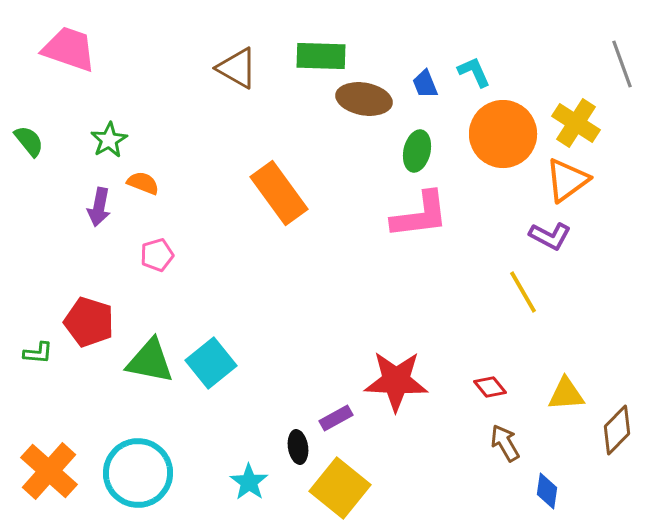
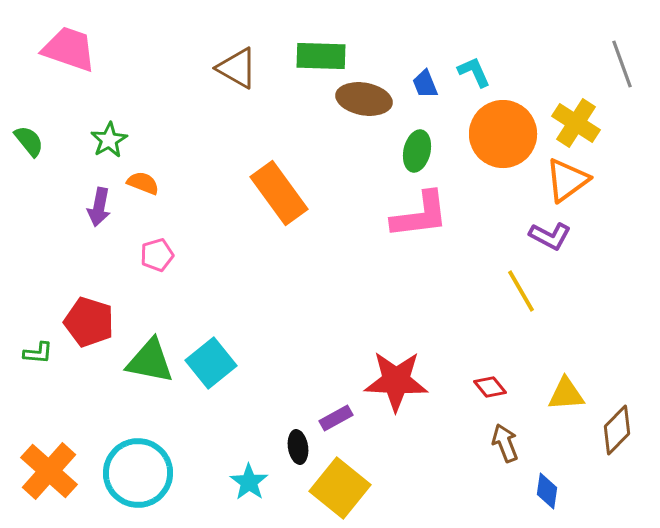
yellow line: moved 2 px left, 1 px up
brown arrow: rotated 9 degrees clockwise
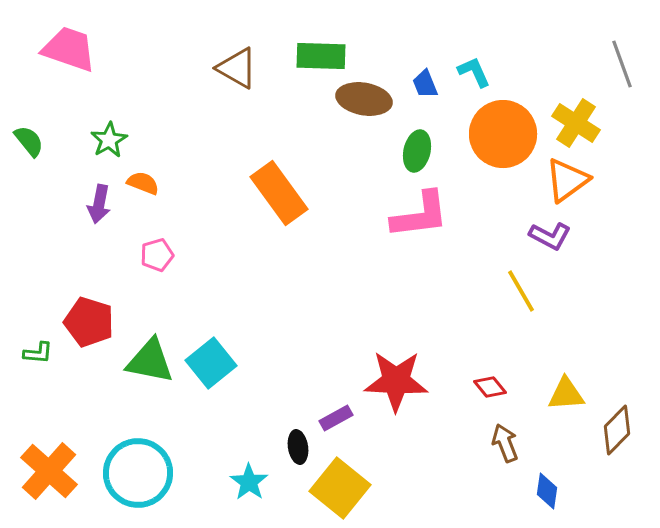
purple arrow: moved 3 px up
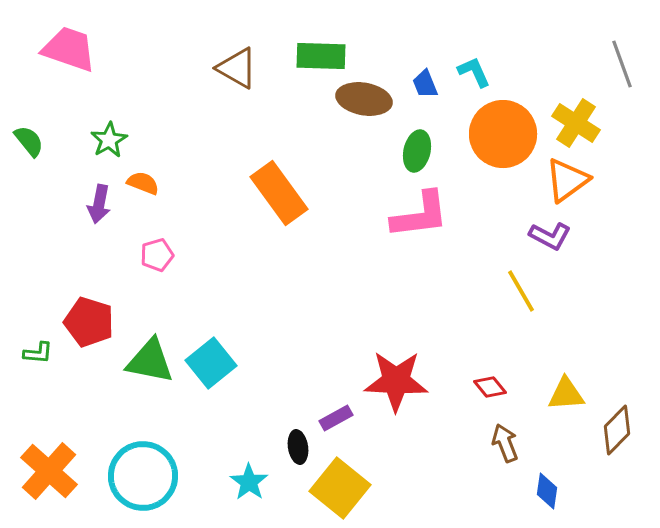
cyan circle: moved 5 px right, 3 px down
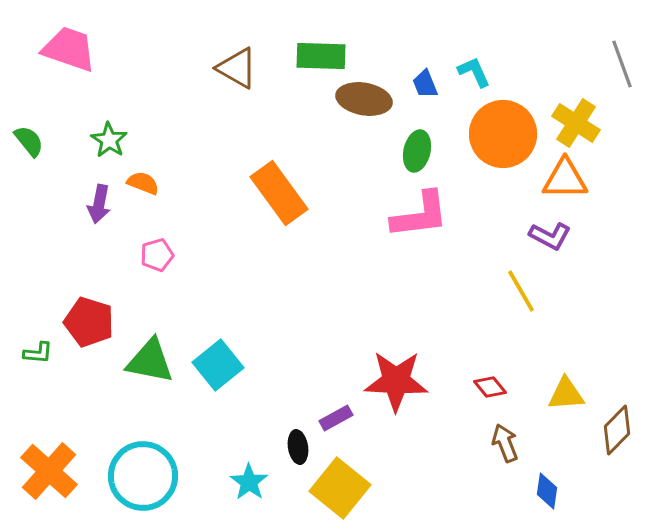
green star: rotated 9 degrees counterclockwise
orange triangle: moved 2 px left, 1 px up; rotated 36 degrees clockwise
cyan square: moved 7 px right, 2 px down
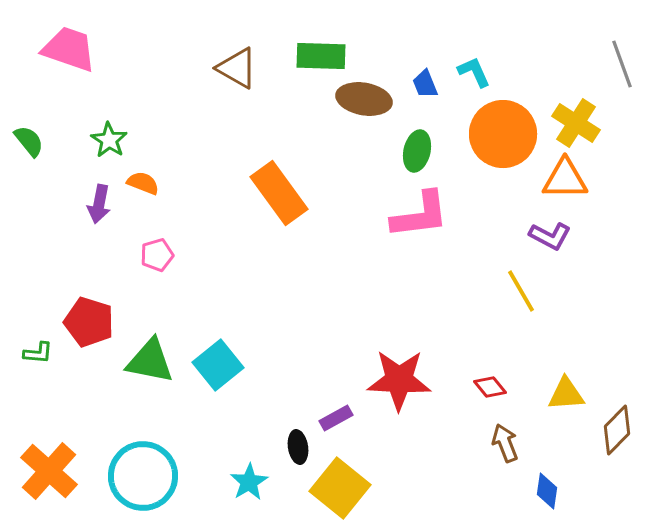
red star: moved 3 px right, 1 px up
cyan star: rotated 6 degrees clockwise
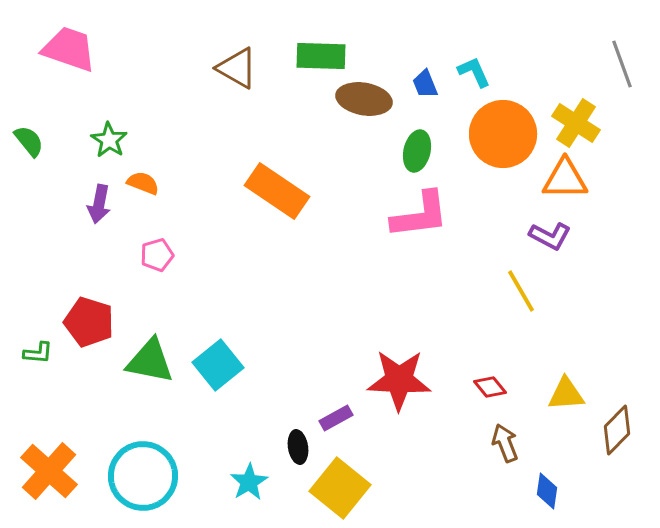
orange rectangle: moved 2 px left, 2 px up; rotated 20 degrees counterclockwise
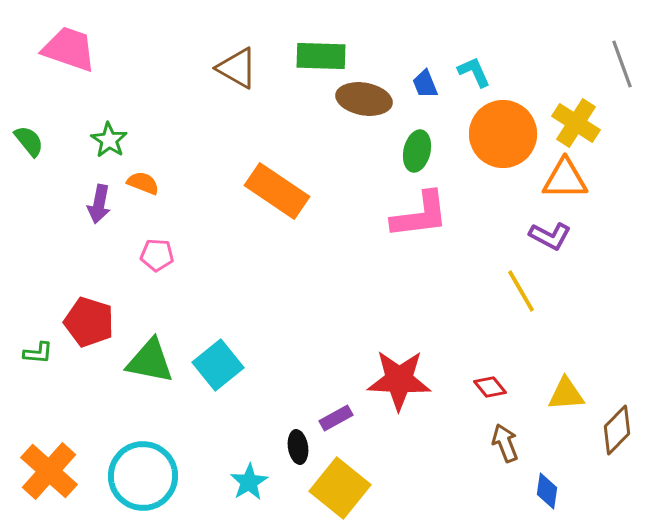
pink pentagon: rotated 20 degrees clockwise
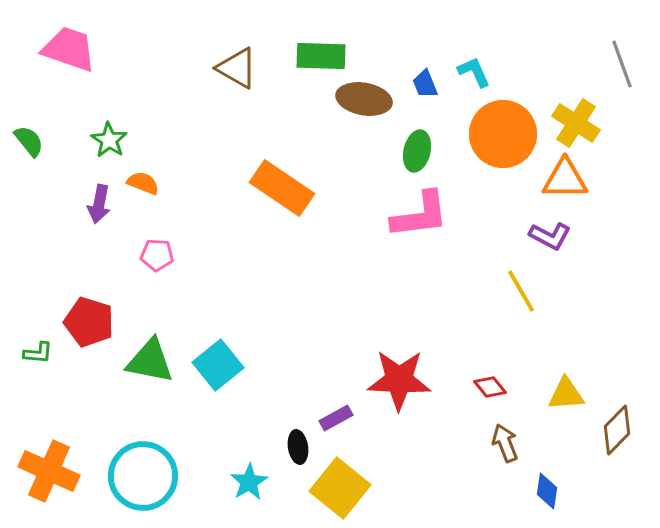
orange rectangle: moved 5 px right, 3 px up
orange cross: rotated 18 degrees counterclockwise
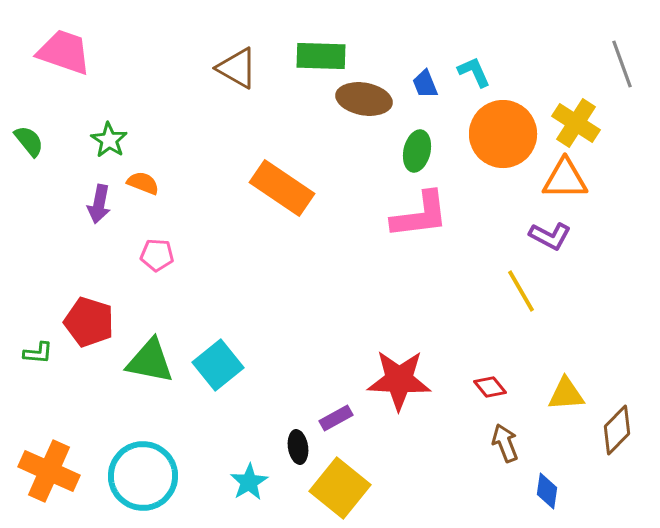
pink trapezoid: moved 5 px left, 3 px down
